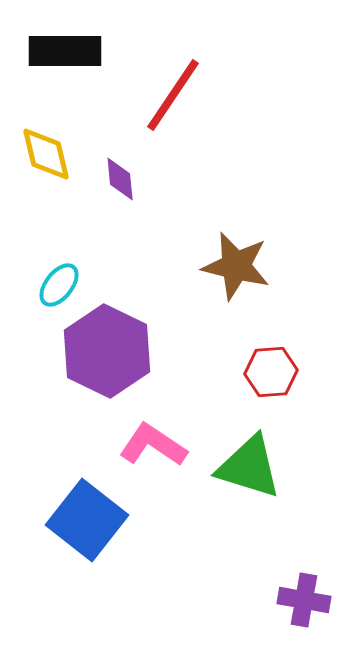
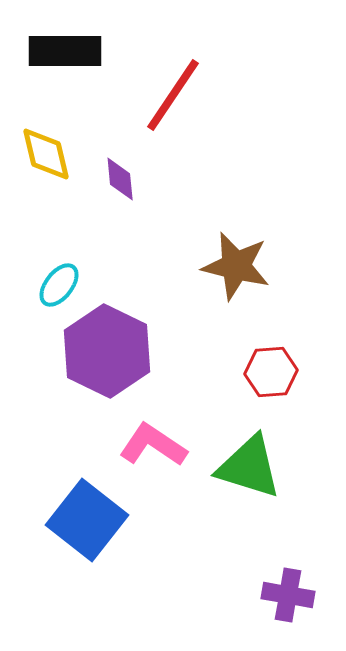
purple cross: moved 16 px left, 5 px up
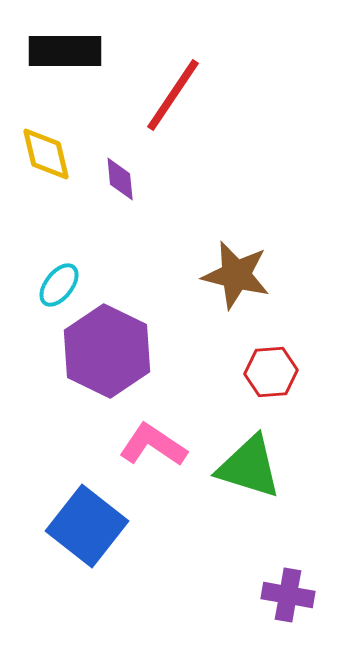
brown star: moved 9 px down
blue square: moved 6 px down
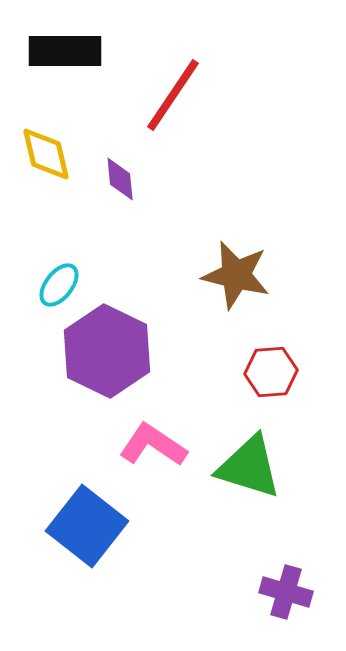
purple cross: moved 2 px left, 3 px up; rotated 6 degrees clockwise
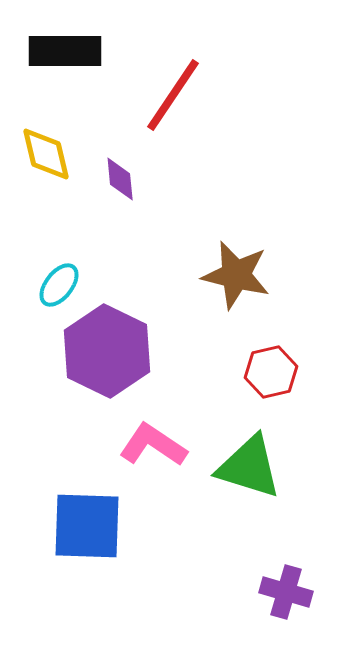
red hexagon: rotated 9 degrees counterclockwise
blue square: rotated 36 degrees counterclockwise
